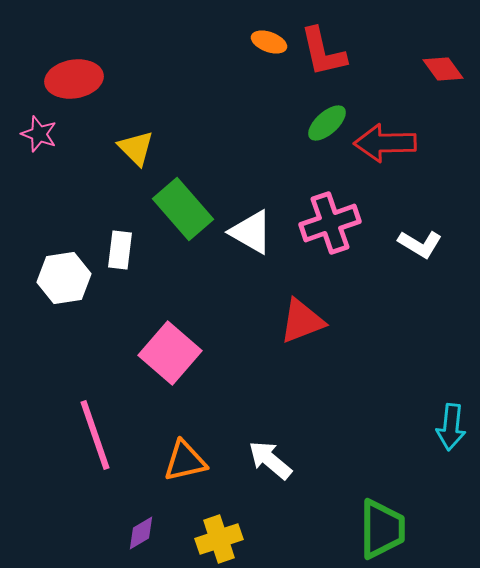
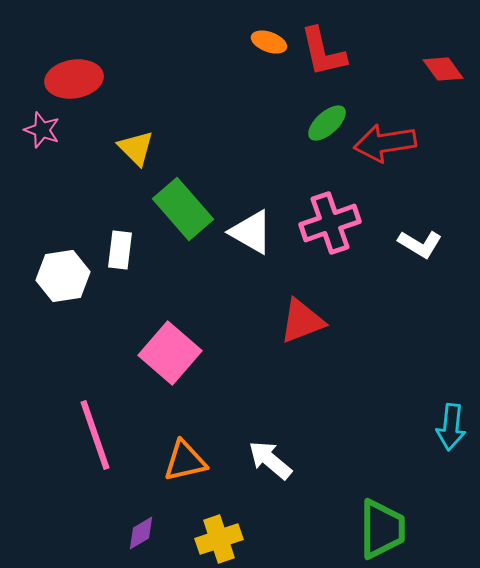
pink star: moved 3 px right, 4 px up
red arrow: rotated 8 degrees counterclockwise
white hexagon: moved 1 px left, 2 px up
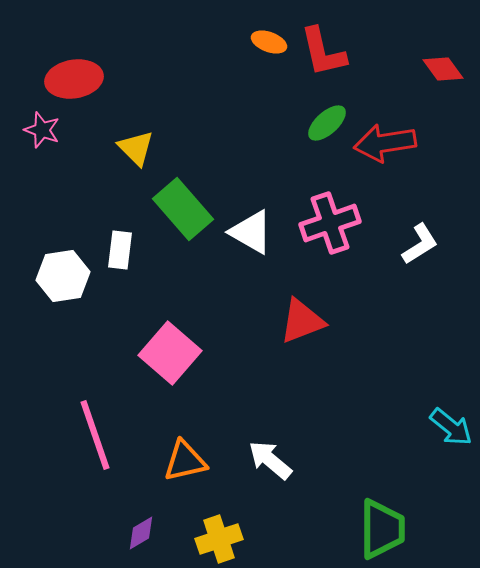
white L-shape: rotated 63 degrees counterclockwise
cyan arrow: rotated 57 degrees counterclockwise
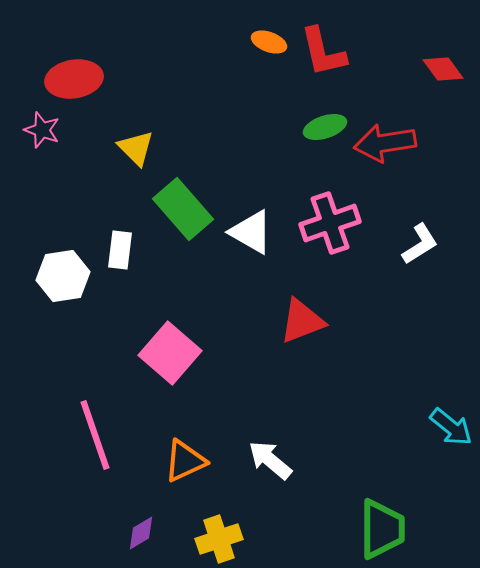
green ellipse: moved 2 px left, 4 px down; rotated 24 degrees clockwise
orange triangle: rotated 12 degrees counterclockwise
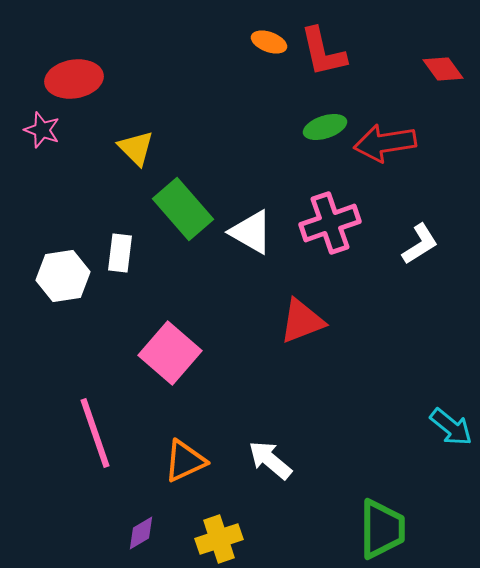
white rectangle: moved 3 px down
pink line: moved 2 px up
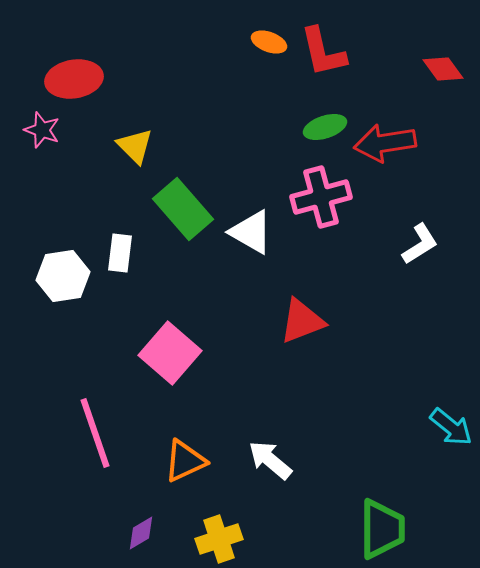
yellow triangle: moved 1 px left, 2 px up
pink cross: moved 9 px left, 26 px up; rotated 4 degrees clockwise
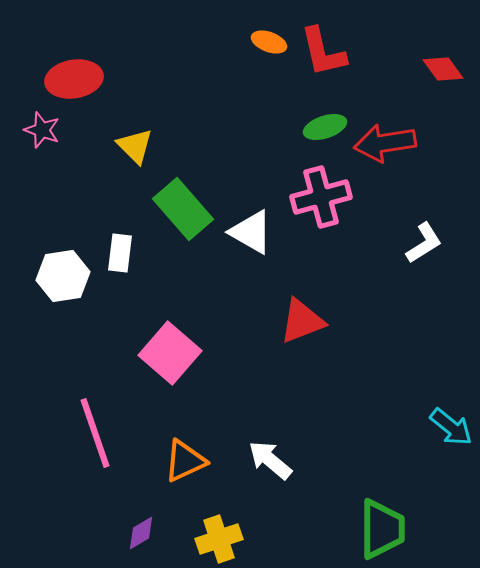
white L-shape: moved 4 px right, 1 px up
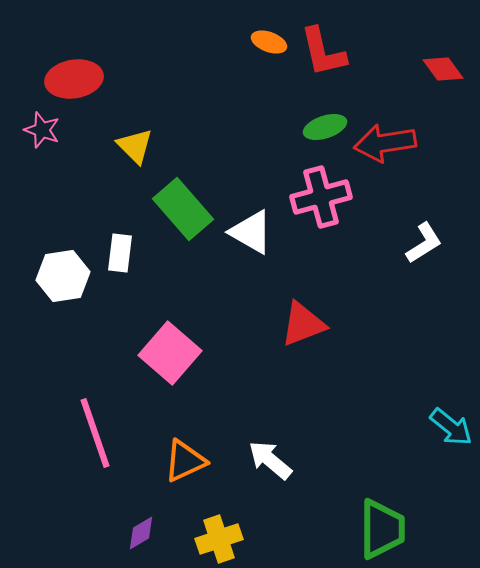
red triangle: moved 1 px right, 3 px down
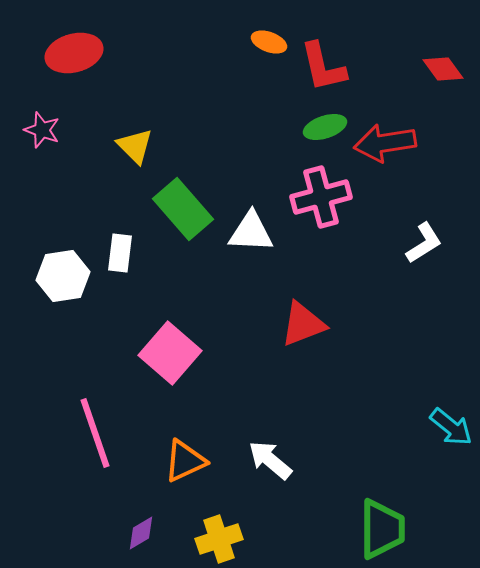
red L-shape: moved 15 px down
red ellipse: moved 26 px up; rotated 6 degrees counterclockwise
white triangle: rotated 27 degrees counterclockwise
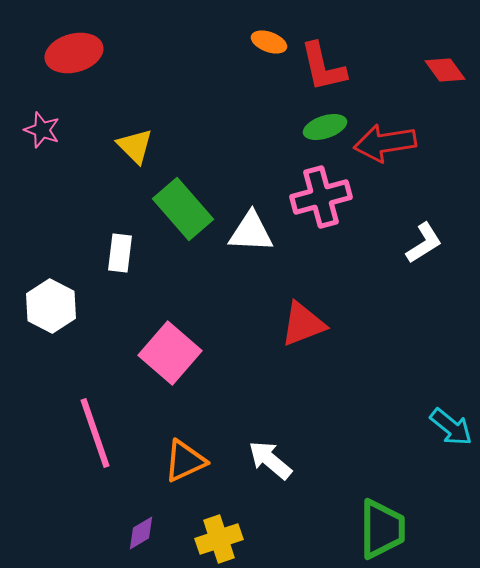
red diamond: moved 2 px right, 1 px down
white hexagon: moved 12 px left, 30 px down; rotated 24 degrees counterclockwise
